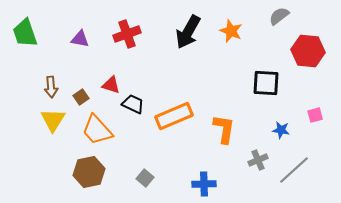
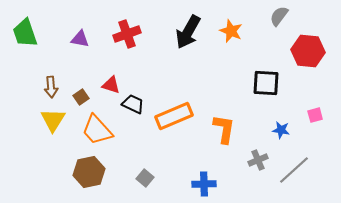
gray semicircle: rotated 15 degrees counterclockwise
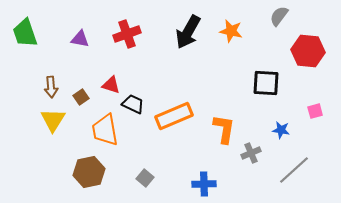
orange star: rotated 10 degrees counterclockwise
pink square: moved 4 px up
orange trapezoid: moved 8 px right; rotated 32 degrees clockwise
gray cross: moved 7 px left, 7 px up
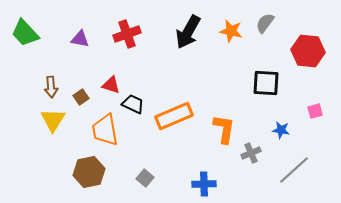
gray semicircle: moved 14 px left, 7 px down
green trapezoid: rotated 24 degrees counterclockwise
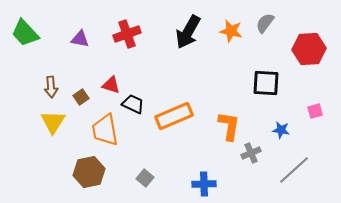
red hexagon: moved 1 px right, 2 px up; rotated 8 degrees counterclockwise
yellow triangle: moved 2 px down
orange L-shape: moved 5 px right, 3 px up
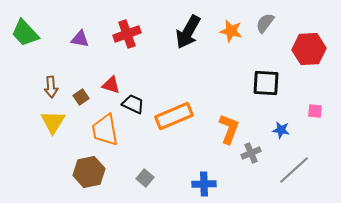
pink square: rotated 21 degrees clockwise
orange L-shape: moved 3 px down; rotated 12 degrees clockwise
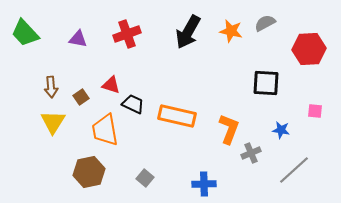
gray semicircle: rotated 25 degrees clockwise
purple triangle: moved 2 px left
orange rectangle: moved 3 px right; rotated 36 degrees clockwise
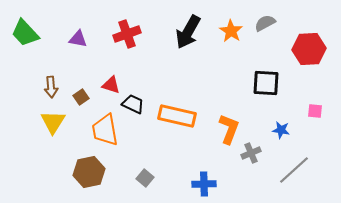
orange star: rotated 20 degrees clockwise
